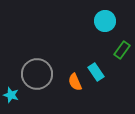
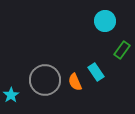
gray circle: moved 8 px right, 6 px down
cyan star: rotated 21 degrees clockwise
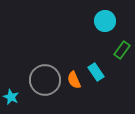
orange semicircle: moved 1 px left, 2 px up
cyan star: moved 2 px down; rotated 14 degrees counterclockwise
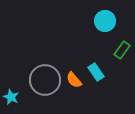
orange semicircle: rotated 18 degrees counterclockwise
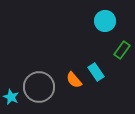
gray circle: moved 6 px left, 7 px down
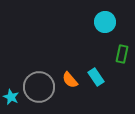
cyan circle: moved 1 px down
green rectangle: moved 4 px down; rotated 24 degrees counterclockwise
cyan rectangle: moved 5 px down
orange semicircle: moved 4 px left
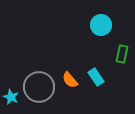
cyan circle: moved 4 px left, 3 px down
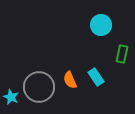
orange semicircle: rotated 18 degrees clockwise
